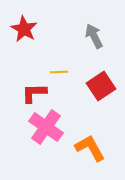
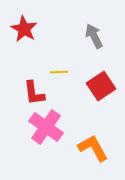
red L-shape: rotated 96 degrees counterclockwise
orange L-shape: moved 3 px right
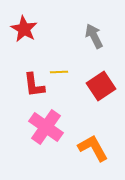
red L-shape: moved 8 px up
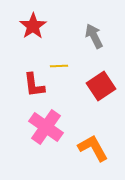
red star: moved 9 px right, 3 px up; rotated 8 degrees clockwise
yellow line: moved 6 px up
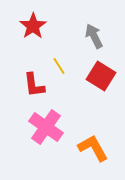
yellow line: rotated 60 degrees clockwise
red square: moved 10 px up; rotated 24 degrees counterclockwise
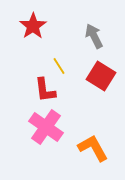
red L-shape: moved 11 px right, 5 px down
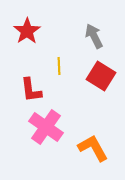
red star: moved 6 px left, 5 px down
yellow line: rotated 30 degrees clockwise
red L-shape: moved 14 px left
